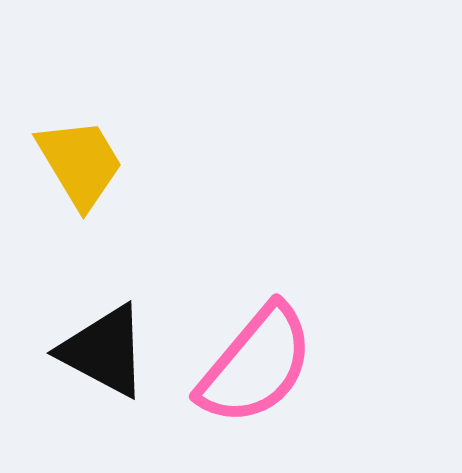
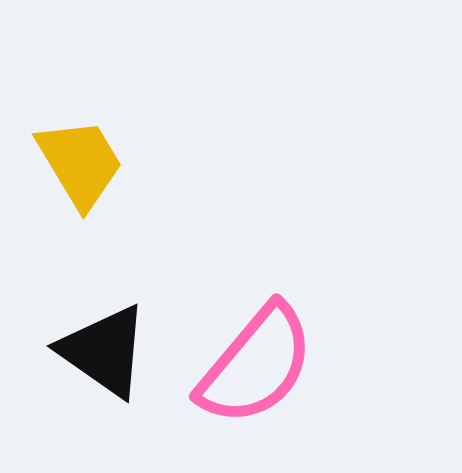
black triangle: rotated 7 degrees clockwise
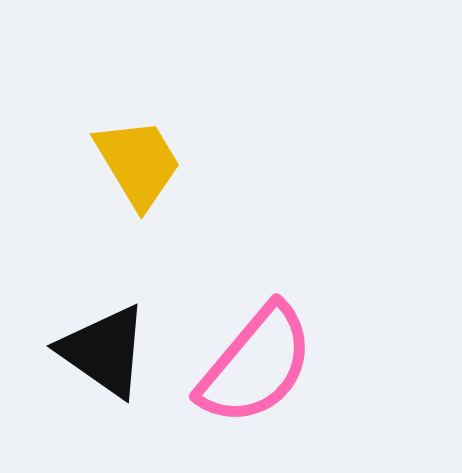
yellow trapezoid: moved 58 px right
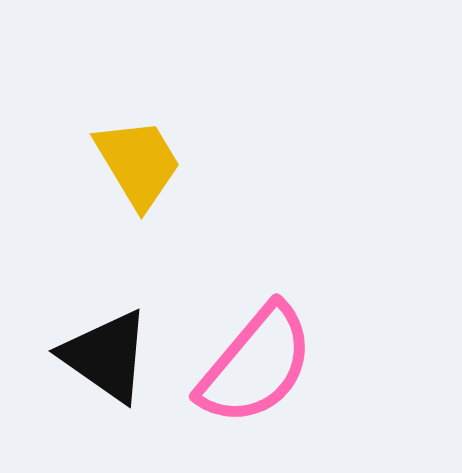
black triangle: moved 2 px right, 5 px down
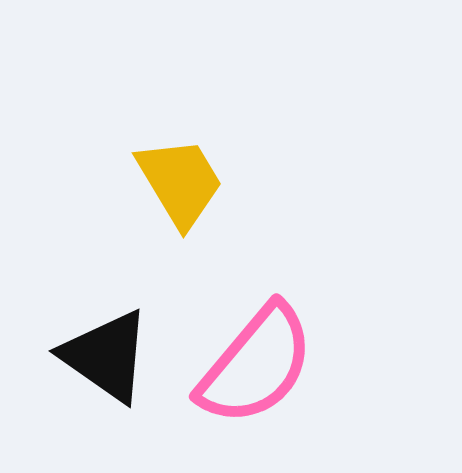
yellow trapezoid: moved 42 px right, 19 px down
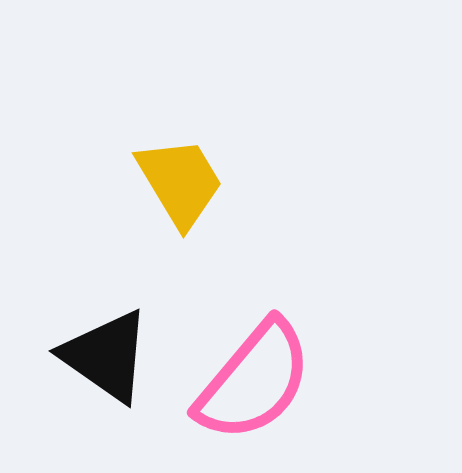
pink semicircle: moved 2 px left, 16 px down
